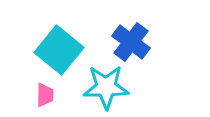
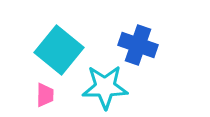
blue cross: moved 7 px right, 3 px down; rotated 18 degrees counterclockwise
cyan star: moved 1 px left
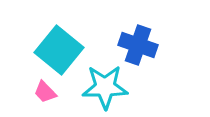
pink trapezoid: moved 3 px up; rotated 135 degrees clockwise
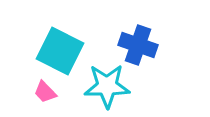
cyan square: moved 1 px right, 1 px down; rotated 12 degrees counterclockwise
cyan star: moved 2 px right, 1 px up
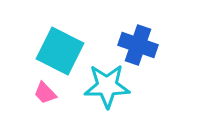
pink trapezoid: moved 1 px down
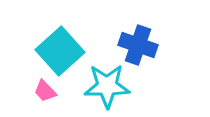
cyan square: rotated 21 degrees clockwise
pink trapezoid: moved 2 px up
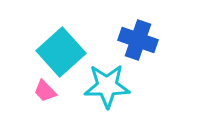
blue cross: moved 5 px up
cyan square: moved 1 px right, 1 px down
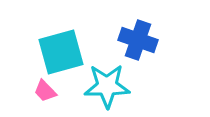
cyan square: rotated 27 degrees clockwise
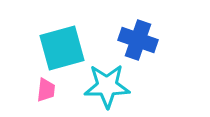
cyan square: moved 1 px right, 4 px up
pink trapezoid: moved 1 px right, 1 px up; rotated 130 degrees counterclockwise
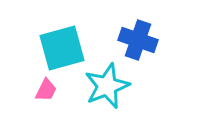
cyan star: rotated 21 degrees counterclockwise
pink trapezoid: rotated 20 degrees clockwise
